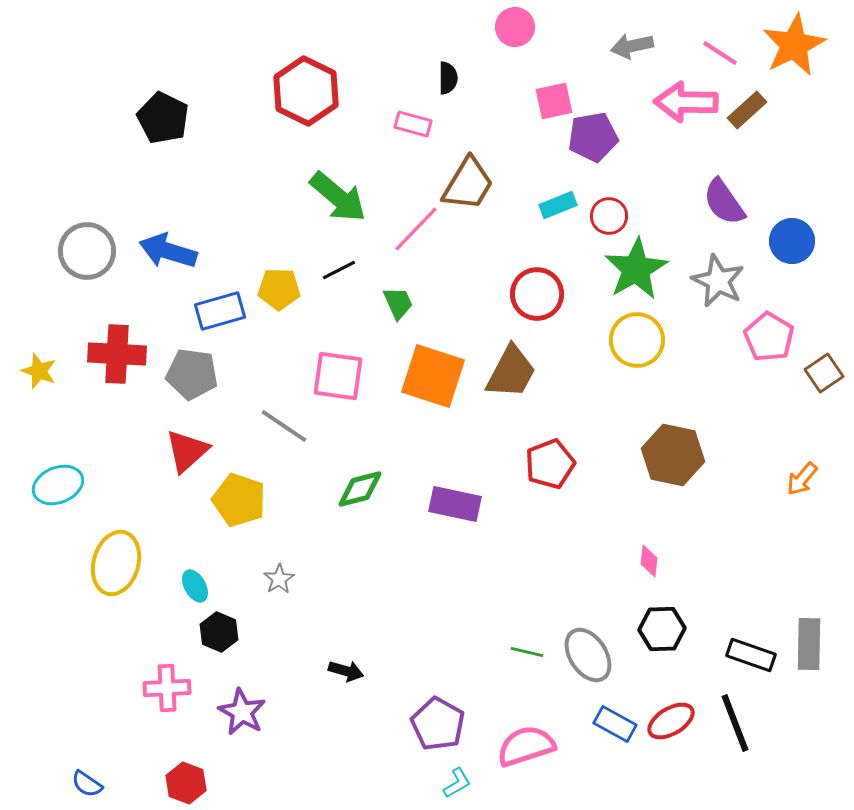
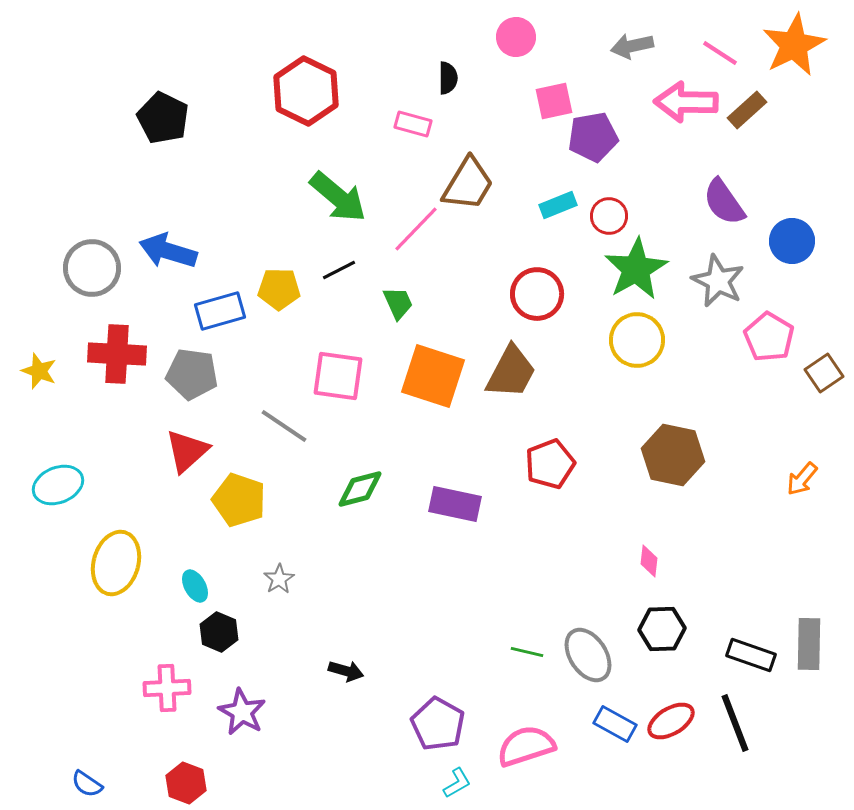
pink circle at (515, 27): moved 1 px right, 10 px down
gray circle at (87, 251): moved 5 px right, 17 px down
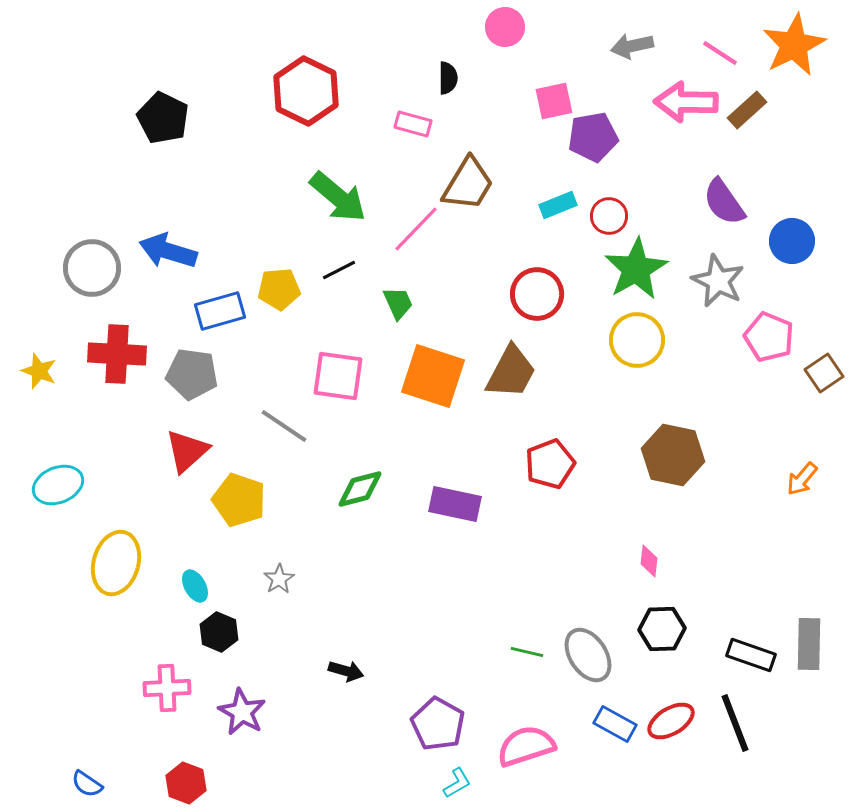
pink circle at (516, 37): moved 11 px left, 10 px up
yellow pentagon at (279, 289): rotated 6 degrees counterclockwise
pink pentagon at (769, 337): rotated 9 degrees counterclockwise
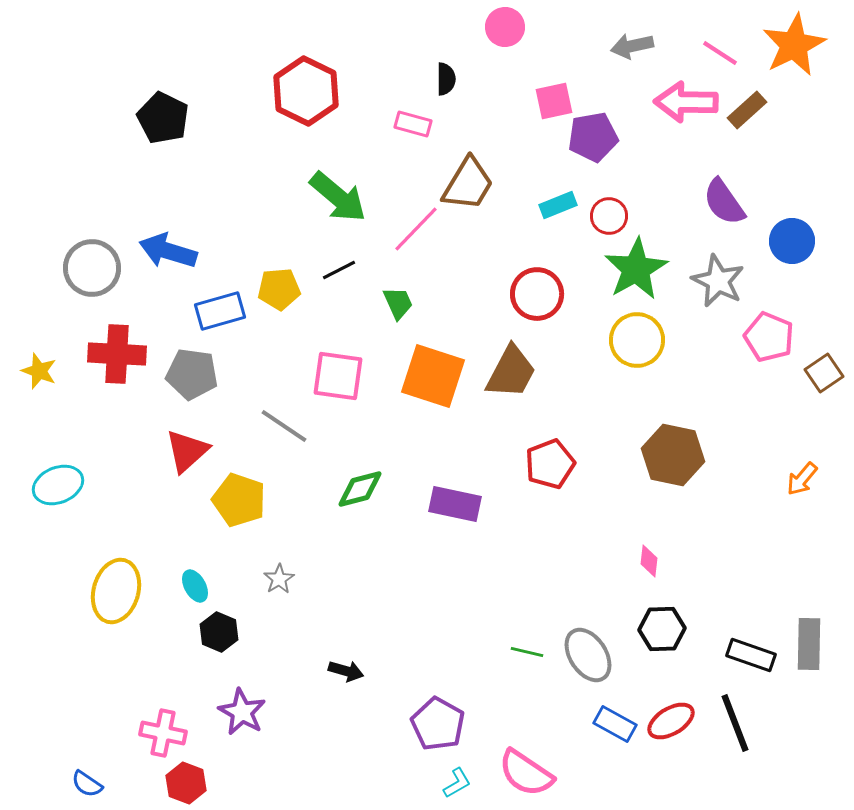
black semicircle at (448, 78): moved 2 px left, 1 px down
yellow ellipse at (116, 563): moved 28 px down
pink cross at (167, 688): moved 4 px left, 45 px down; rotated 15 degrees clockwise
pink semicircle at (526, 746): moved 27 px down; rotated 128 degrees counterclockwise
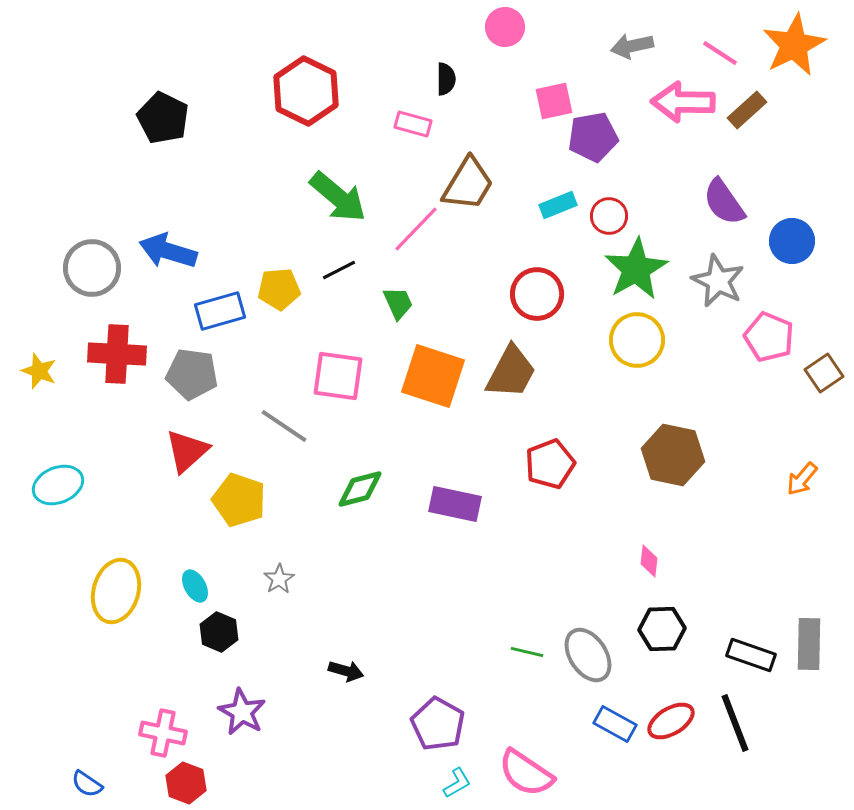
pink arrow at (686, 102): moved 3 px left
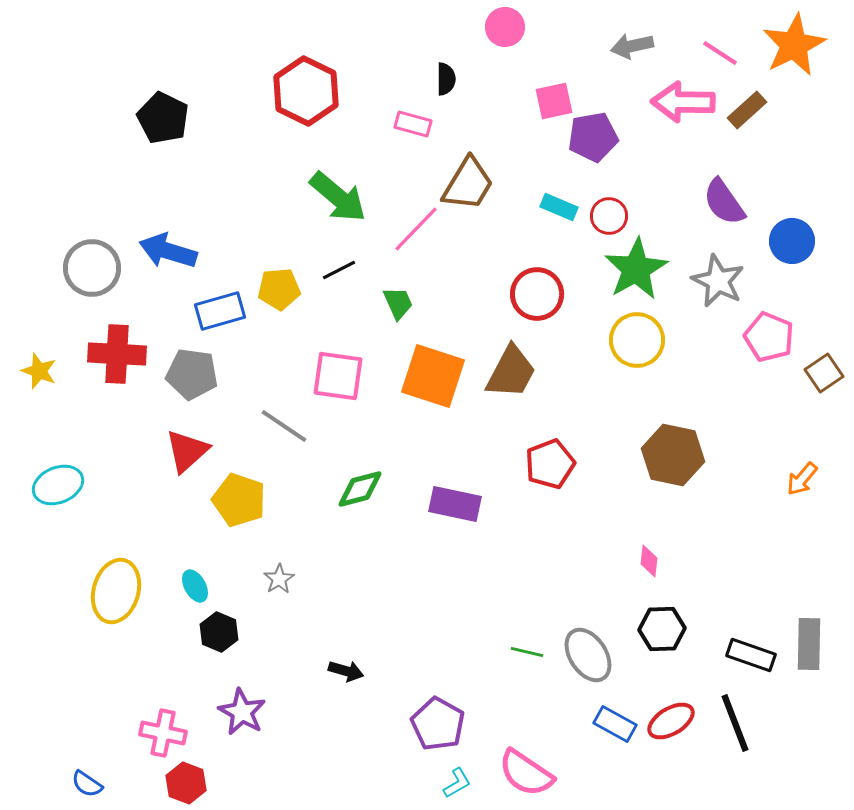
cyan rectangle at (558, 205): moved 1 px right, 2 px down; rotated 45 degrees clockwise
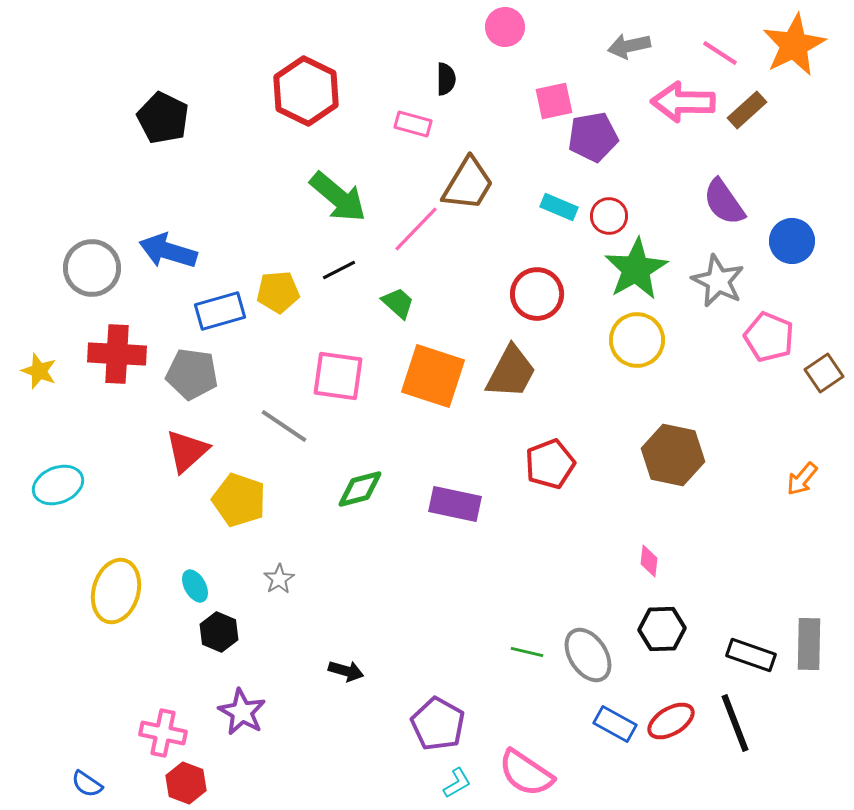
gray arrow at (632, 46): moved 3 px left
yellow pentagon at (279, 289): moved 1 px left, 3 px down
green trapezoid at (398, 303): rotated 24 degrees counterclockwise
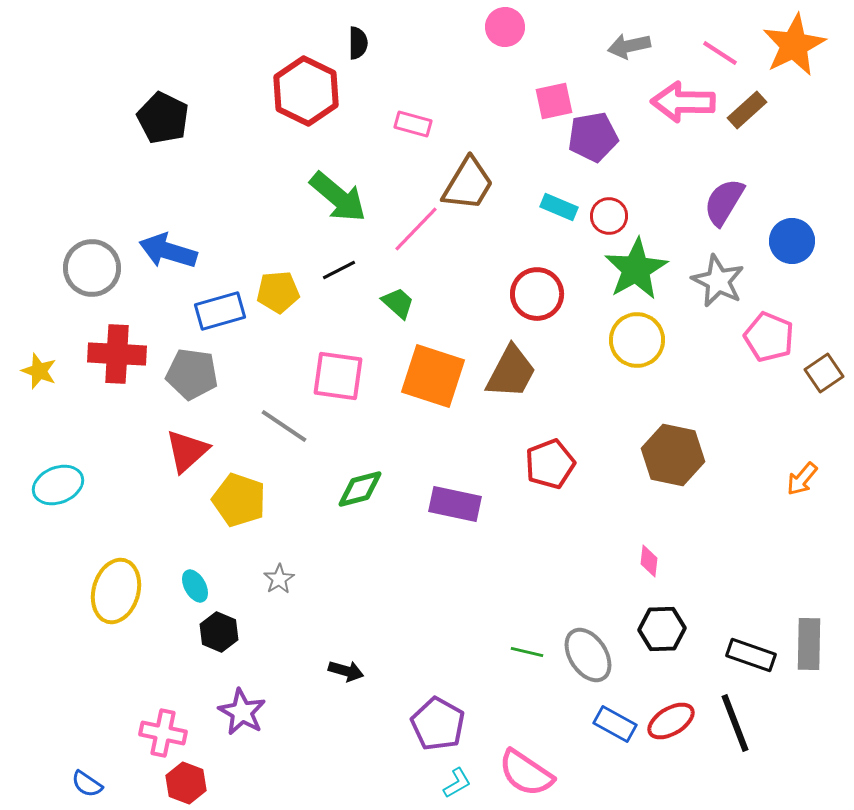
black semicircle at (446, 79): moved 88 px left, 36 px up
purple semicircle at (724, 202): rotated 66 degrees clockwise
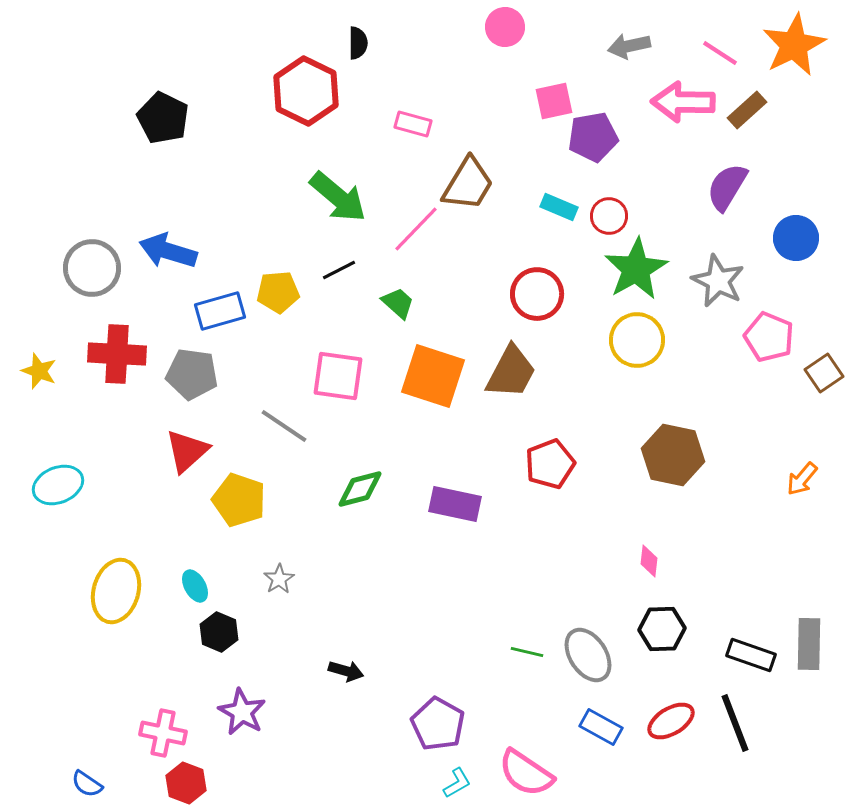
purple semicircle at (724, 202): moved 3 px right, 15 px up
blue circle at (792, 241): moved 4 px right, 3 px up
blue rectangle at (615, 724): moved 14 px left, 3 px down
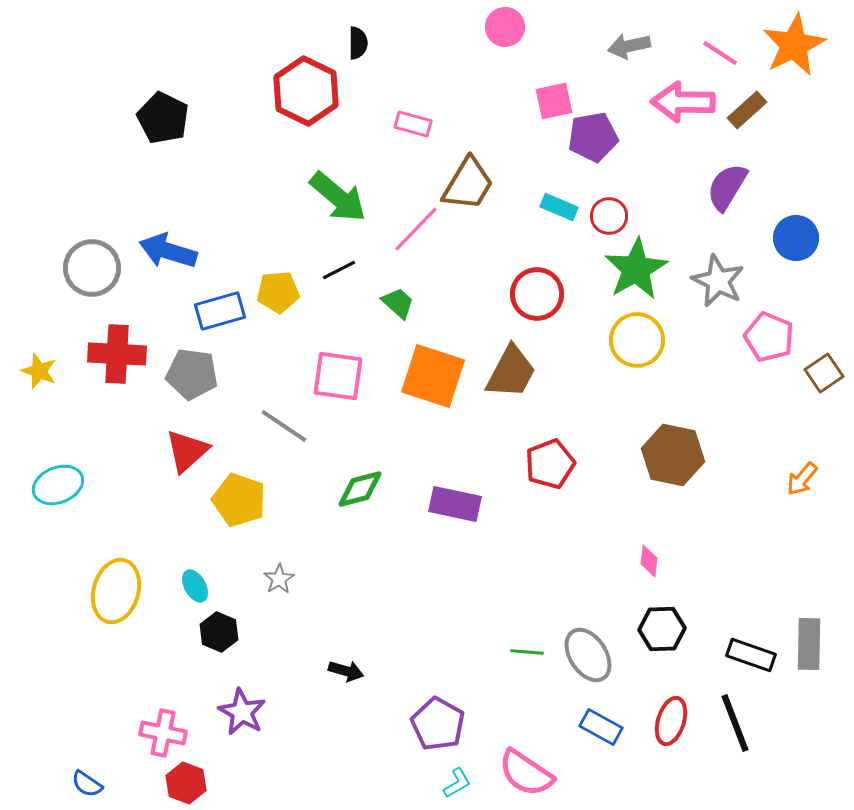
green line at (527, 652): rotated 8 degrees counterclockwise
red ellipse at (671, 721): rotated 42 degrees counterclockwise
